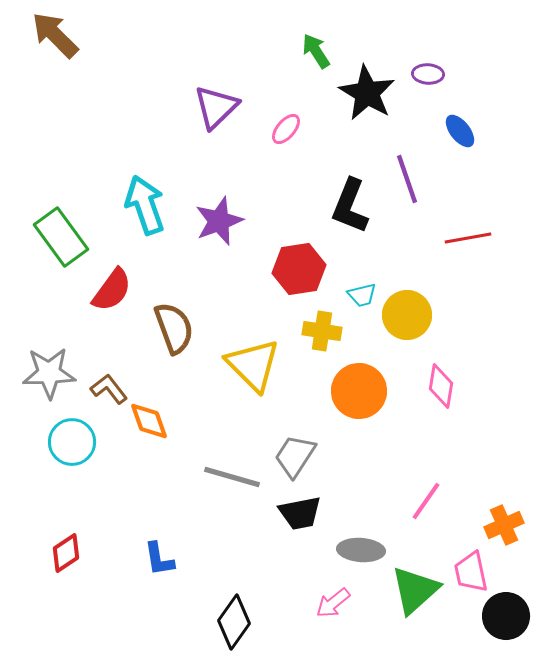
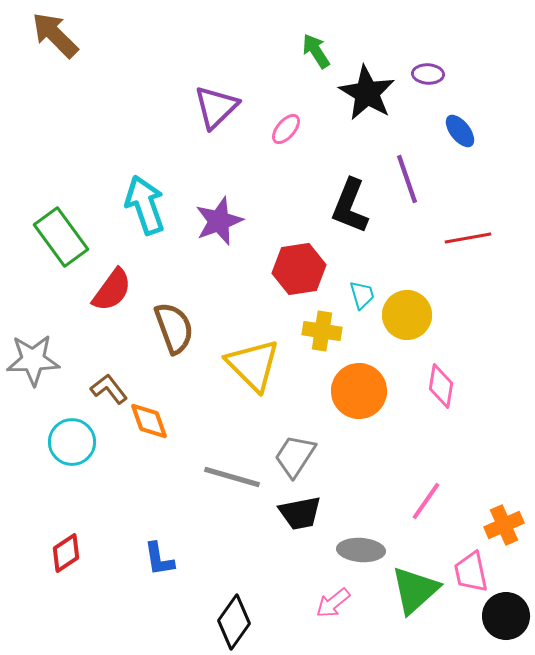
cyan trapezoid: rotated 92 degrees counterclockwise
gray star: moved 16 px left, 13 px up
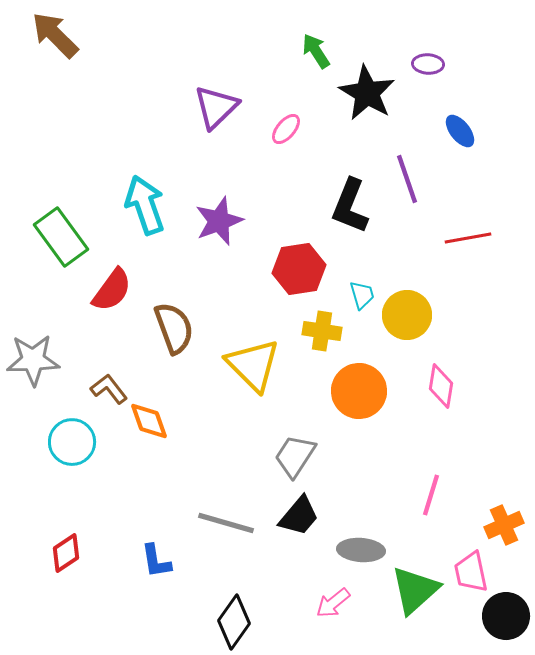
purple ellipse: moved 10 px up
gray line: moved 6 px left, 46 px down
pink line: moved 5 px right, 6 px up; rotated 18 degrees counterclockwise
black trapezoid: moved 1 px left, 3 px down; rotated 39 degrees counterclockwise
blue L-shape: moved 3 px left, 2 px down
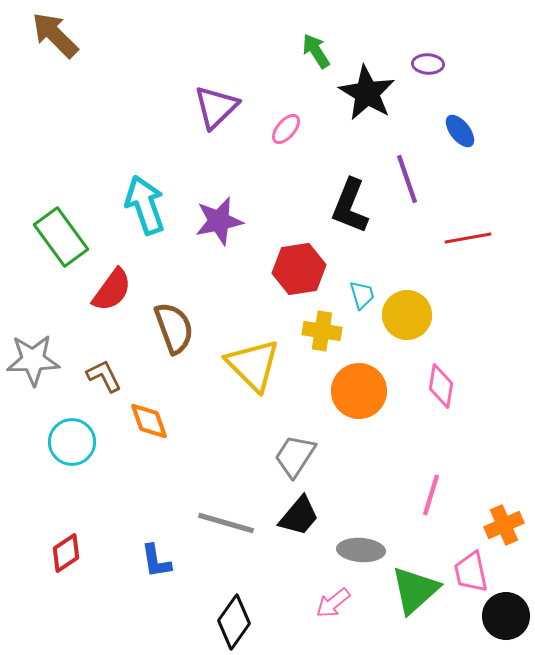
purple star: rotated 9 degrees clockwise
brown L-shape: moved 5 px left, 13 px up; rotated 12 degrees clockwise
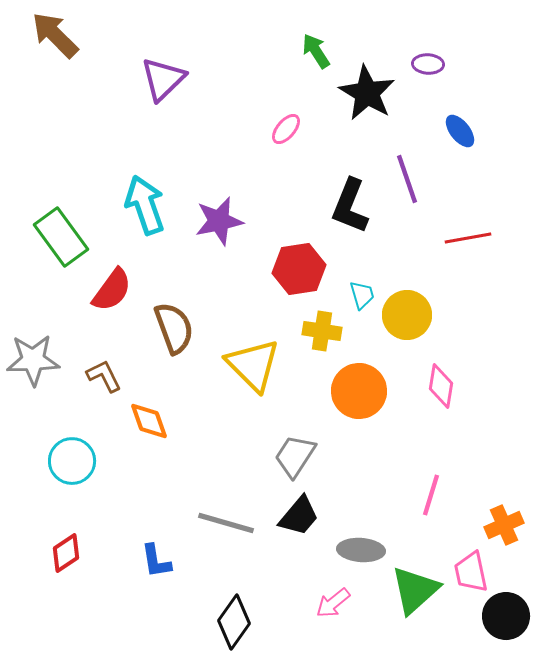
purple triangle: moved 53 px left, 28 px up
cyan circle: moved 19 px down
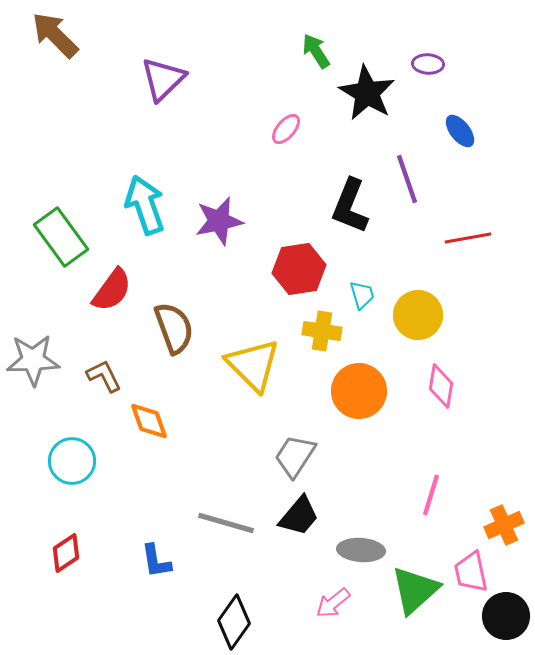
yellow circle: moved 11 px right
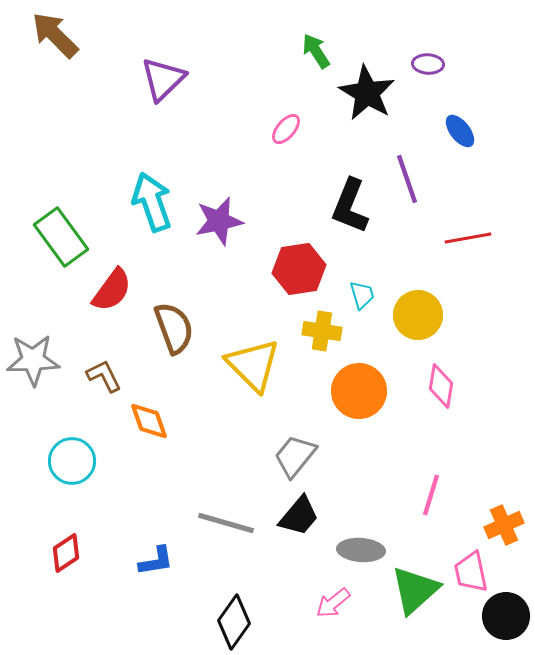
cyan arrow: moved 7 px right, 3 px up
gray trapezoid: rotated 6 degrees clockwise
blue L-shape: rotated 90 degrees counterclockwise
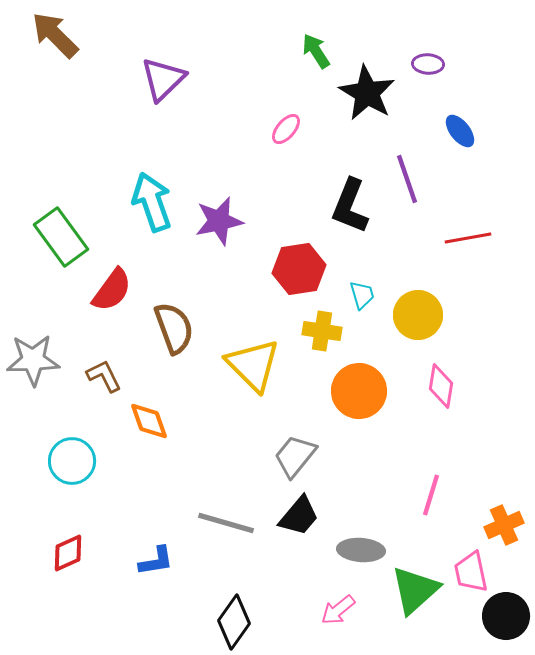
red diamond: moved 2 px right; rotated 9 degrees clockwise
pink arrow: moved 5 px right, 7 px down
